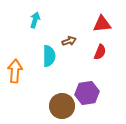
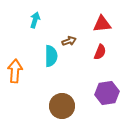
cyan semicircle: moved 2 px right
purple hexagon: moved 20 px right
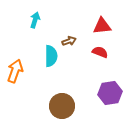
red triangle: moved 2 px down
red semicircle: rotated 91 degrees counterclockwise
orange arrow: rotated 15 degrees clockwise
purple hexagon: moved 3 px right
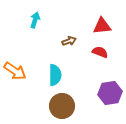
cyan semicircle: moved 4 px right, 19 px down
orange arrow: rotated 105 degrees clockwise
